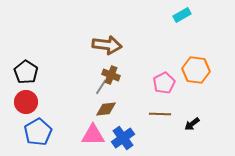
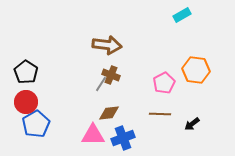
gray line: moved 3 px up
brown diamond: moved 3 px right, 4 px down
blue pentagon: moved 2 px left, 8 px up
blue cross: rotated 15 degrees clockwise
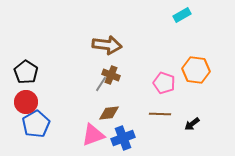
pink pentagon: rotated 25 degrees counterclockwise
pink triangle: rotated 20 degrees counterclockwise
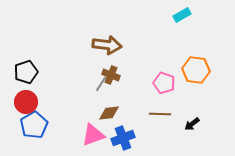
black pentagon: rotated 20 degrees clockwise
blue pentagon: moved 2 px left, 1 px down
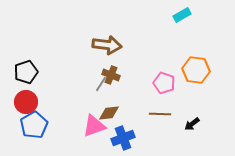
pink triangle: moved 1 px right, 9 px up
